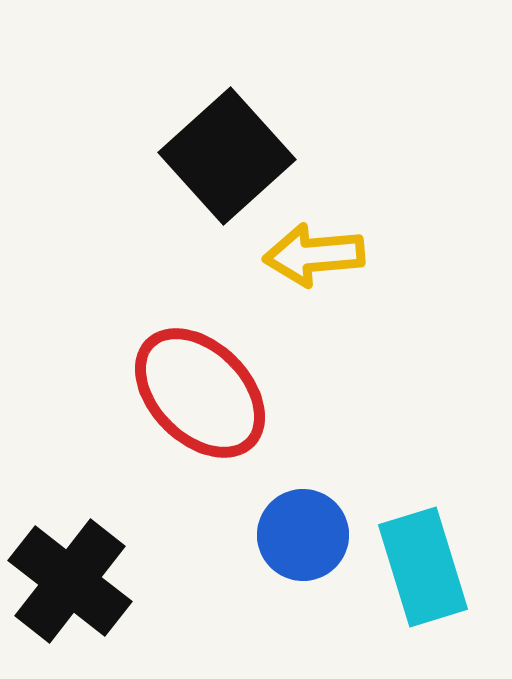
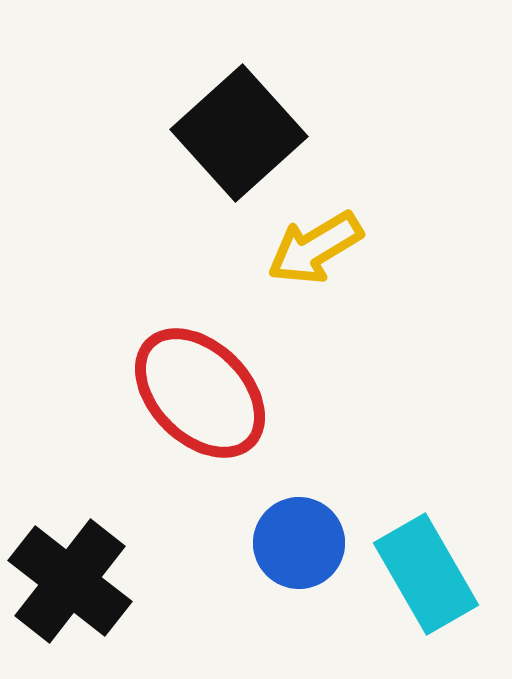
black square: moved 12 px right, 23 px up
yellow arrow: moved 1 px right, 7 px up; rotated 26 degrees counterclockwise
blue circle: moved 4 px left, 8 px down
cyan rectangle: moved 3 px right, 7 px down; rotated 13 degrees counterclockwise
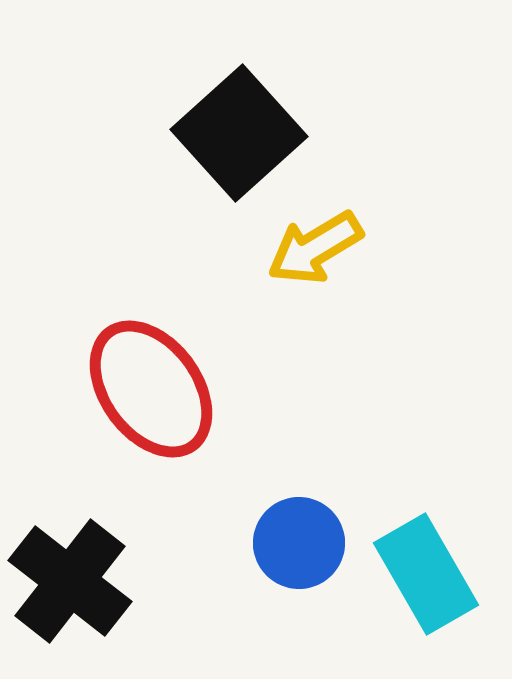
red ellipse: moved 49 px left, 4 px up; rotated 9 degrees clockwise
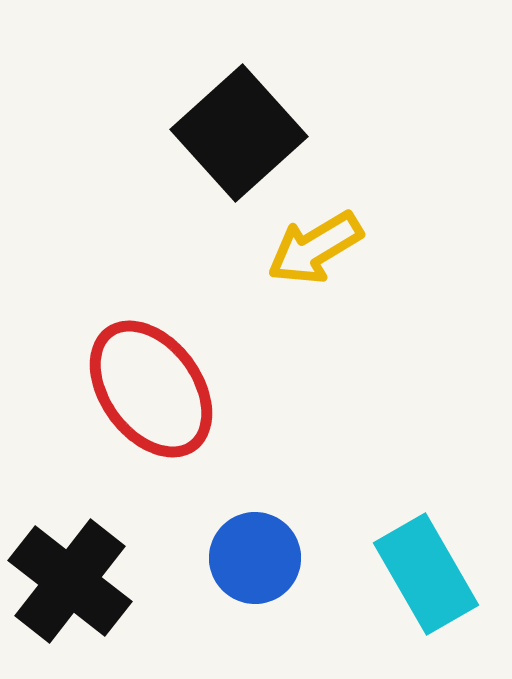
blue circle: moved 44 px left, 15 px down
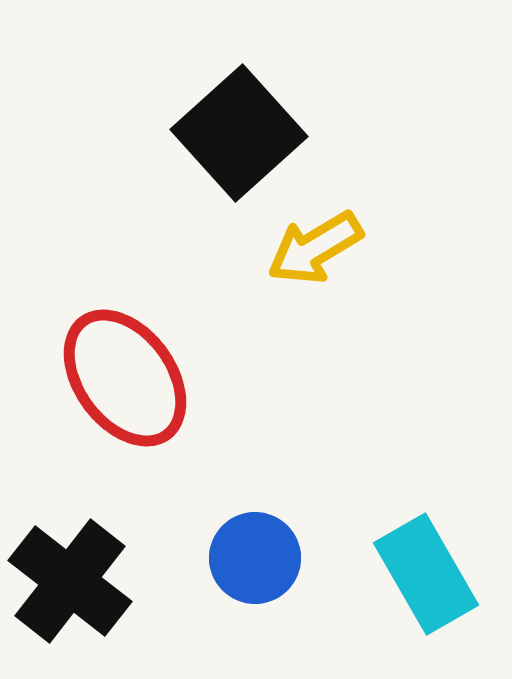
red ellipse: moved 26 px left, 11 px up
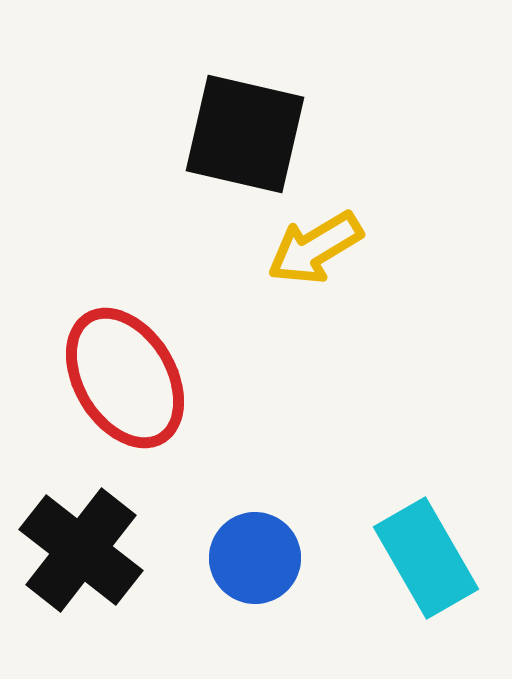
black square: moved 6 px right, 1 px down; rotated 35 degrees counterclockwise
red ellipse: rotated 5 degrees clockwise
cyan rectangle: moved 16 px up
black cross: moved 11 px right, 31 px up
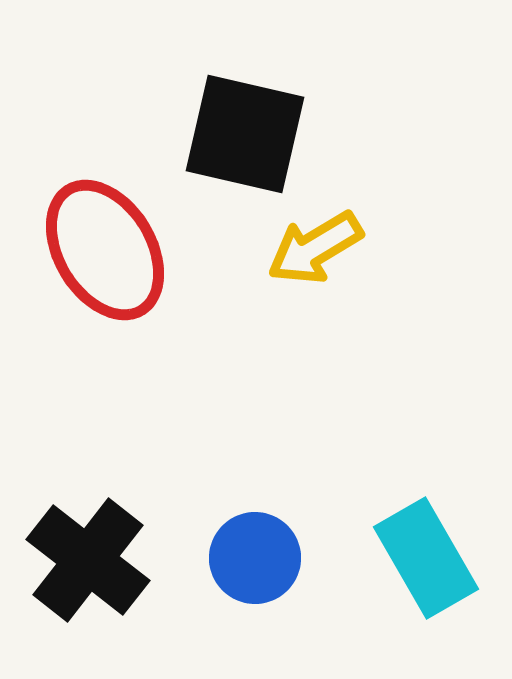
red ellipse: moved 20 px left, 128 px up
black cross: moved 7 px right, 10 px down
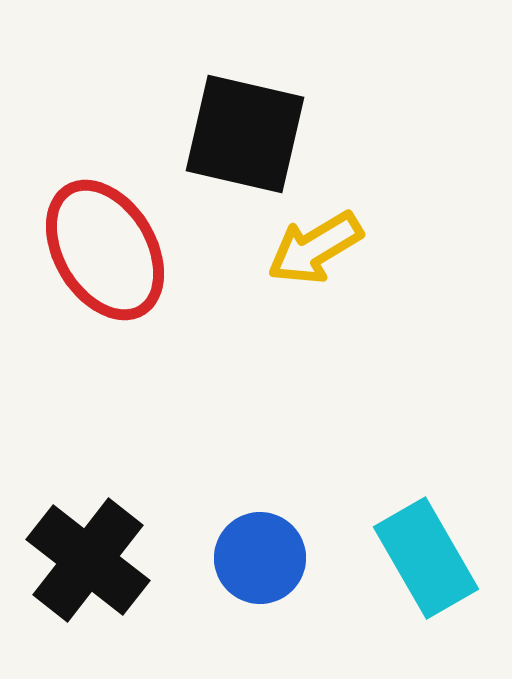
blue circle: moved 5 px right
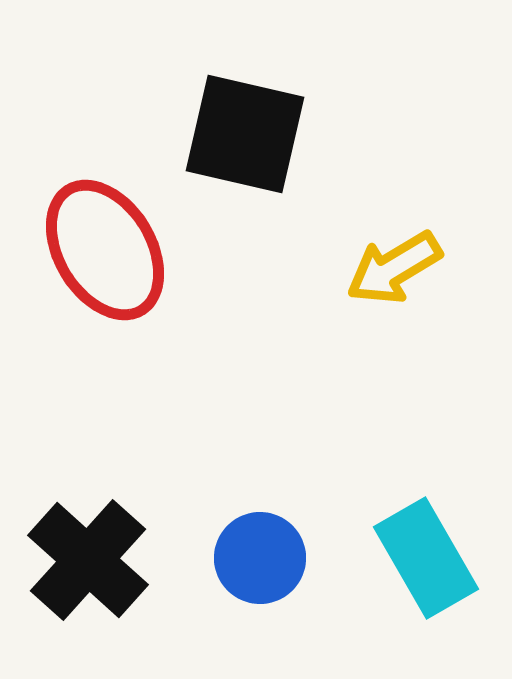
yellow arrow: moved 79 px right, 20 px down
black cross: rotated 4 degrees clockwise
